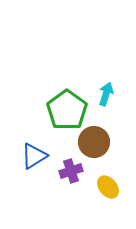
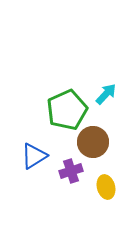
cyan arrow: rotated 25 degrees clockwise
green pentagon: rotated 12 degrees clockwise
brown circle: moved 1 px left
yellow ellipse: moved 2 px left; rotated 25 degrees clockwise
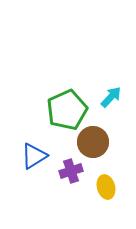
cyan arrow: moved 5 px right, 3 px down
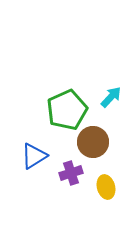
purple cross: moved 2 px down
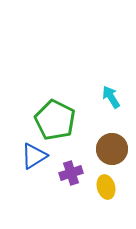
cyan arrow: rotated 75 degrees counterclockwise
green pentagon: moved 12 px left, 10 px down; rotated 21 degrees counterclockwise
brown circle: moved 19 px right, 7 px down
